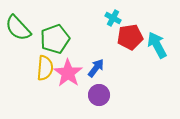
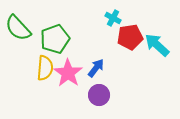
cyan arrow: rotated 20 degrees counterclockwise
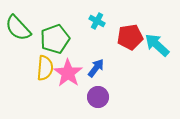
cyan cross: moved 16 px left, 3 px down
purple circle: moved 1 px left, 2 px down
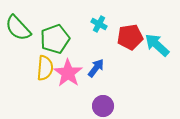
cyan cross: moved 2 px right, 3 px down
purple circle: moved 5 px right, 9 px down
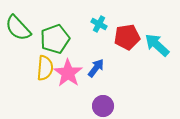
red pentagon: moved 3 px left
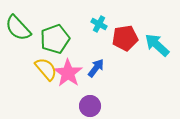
red pentagon: moved 2 px left, 1 px down
yellow semicircle: moved 1 px right, 1 px down; rotated 45 degrees counterclockwise
purple circle: moved 13 px left
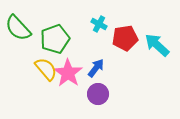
purple circle: moved 8 px right, 12 px up
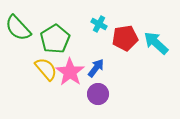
green pentagon: rotated 12 degrees counterclockwise
cyan arrow: moved 1 px left, 2 px up
pink star: moved 2 px right, 1 px up
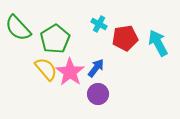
cyan arrow: moved 2 px right; rotated 20 degrees clockwise
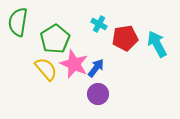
green semicircle: moved 6 px up; rotated 52 degrees clockwise
cyan arrow: moved 1 px left, 1 px down
pink star: moved 4 px right, 8 px up; rotated 12 degrees counterclockwise
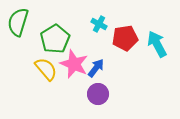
green semicircle: rotated 8 degrees clockwise
